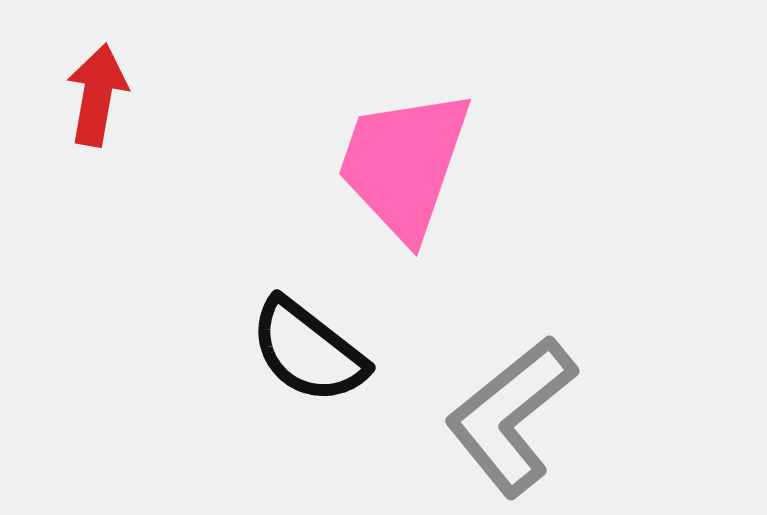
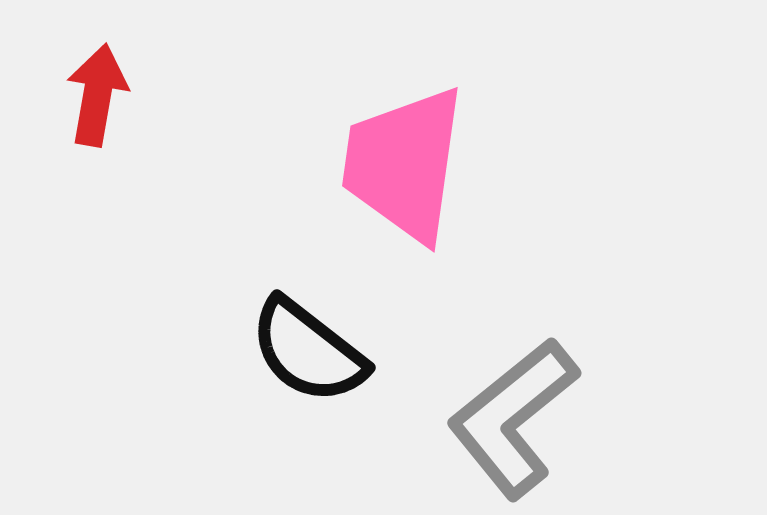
pink trapezoid: rotated 11 degrees counterclockwise
gray L-shape: moved 2 px right, 2 px down
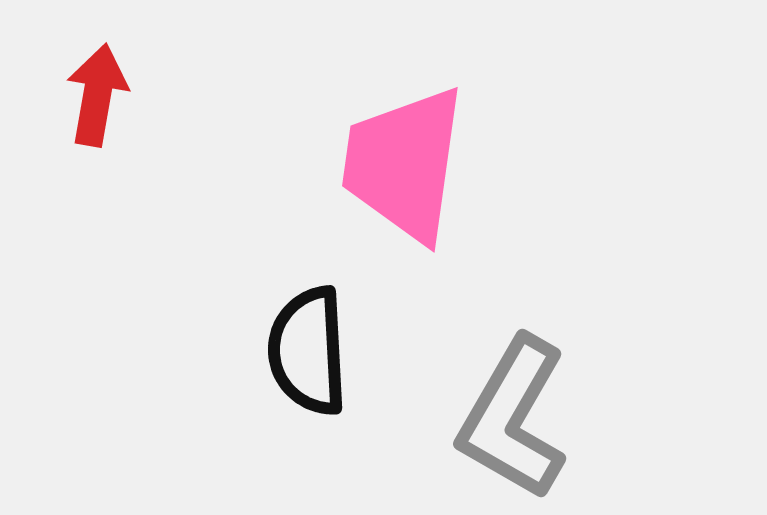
black semicircle: rotated 49 degrees clockwise
gray L-shape: rotated 21 degrees counterclockwise
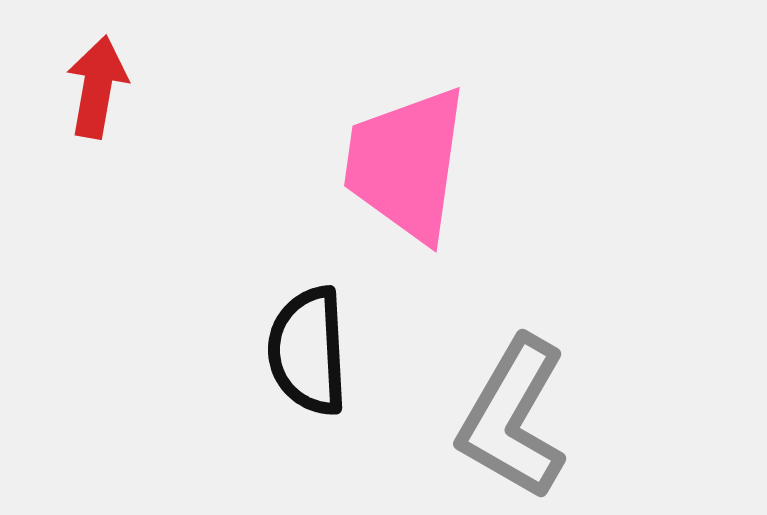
red arrow: moved 8 px up
pink trapezoid: moved 2 px right
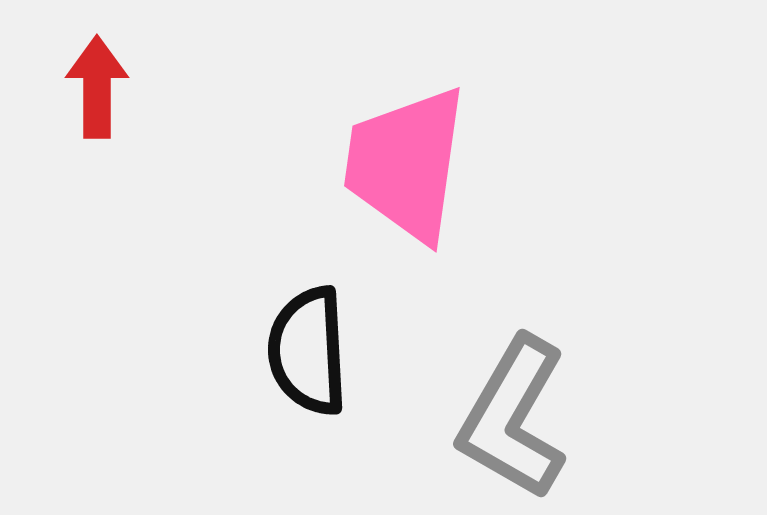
red arrow: rotated 10 degrees counterclockwise
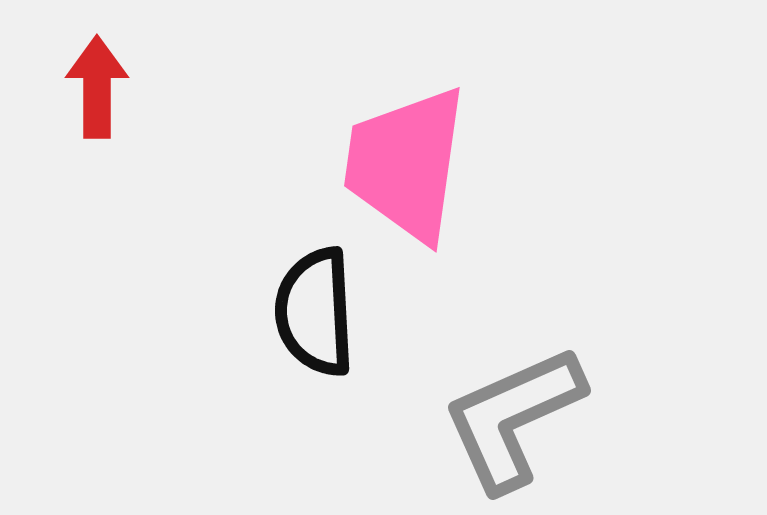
black semicircle: moved 7 px right, 39 px up
gray L-shape: rotated 36 degrees clockwise
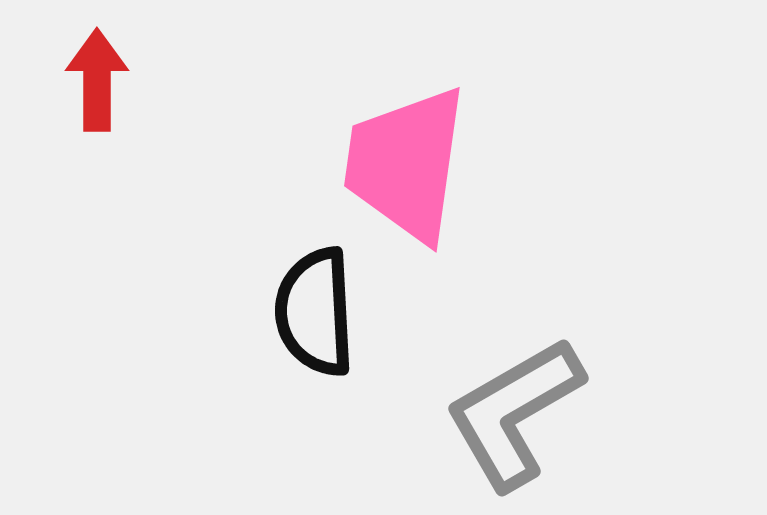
red arrow: moved 7 px up
gray L-shape: moved 1 px right, 5 px up; rotated 6 degrees counterclockwise
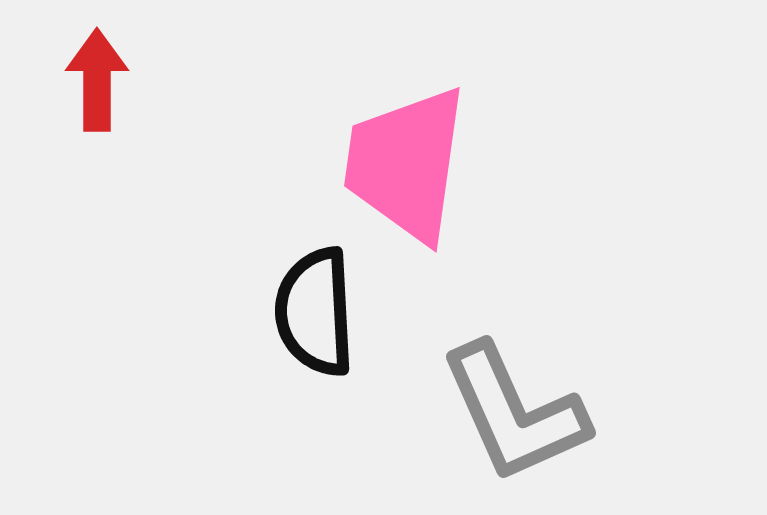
gray L-shape: rotated 84 degrees counterclockwise
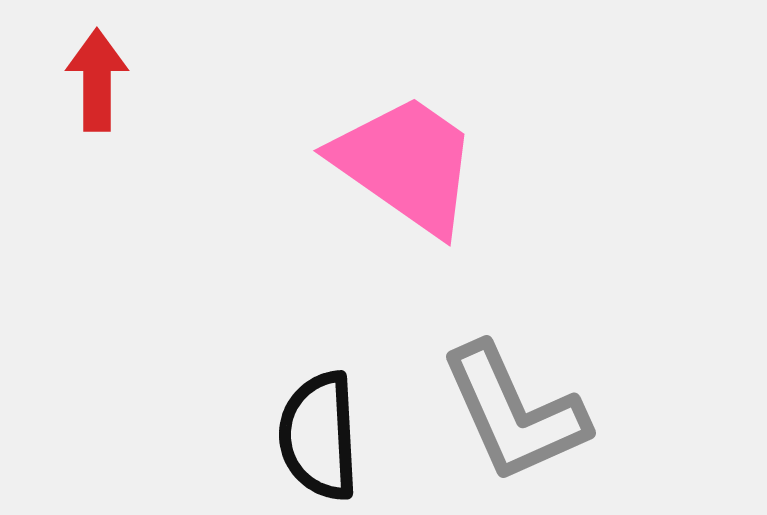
pink trapezoid: rotated 117 degrees clockwise
black semicircle: moved 4 px right, 124 px down
